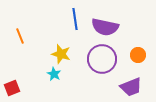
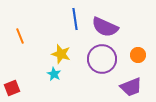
purple semicircle: rotated 12 degrees clockwise
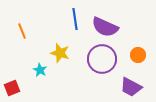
orange line: moved 2 px right, 5 px up
yellow star: moved 1 px left, 1 px up
cyan star: moved 14 px left, 4 px up
purple trapezoid: rotated 50 degrees clockwise
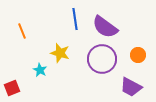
purple semicircle: rotated 12 degrees clockwise
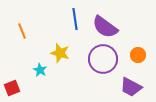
purple circle: moved 1 px right
